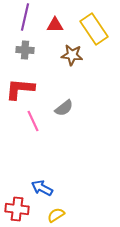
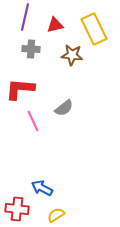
red triangle: rotated 12 degrees counterclockwise
yellow rectangle: rotated 8 degrees clockwise
gray cross: moved 6 px right, 1 px up
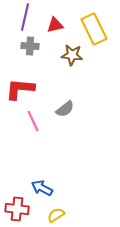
gray cross: moved 1 px left, 3 px up
gray semicircle: moved 1 px right, 1 px down
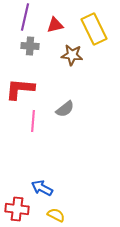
pink line: rotated 30 degrees clockwise
yellow semicircle: rotated 60 degrees clockwise
